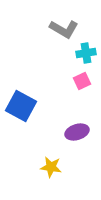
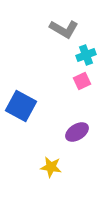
cyan cross: moved 2 px down; rotated 12 degrees counterclockwise
purple ellipse: rotated 15 degrees counterclockwise
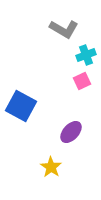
purple ellipse: moved 6 px left; rotated 15 degrees counterclockwise
yellow star: rotated 25 degrees clockwise
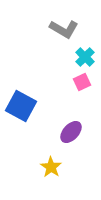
cyan cross: moved 1 px left, 2 px down; rotated 24 degrees counterclockwise
pink square: moved 1 px down
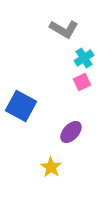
cyan cross: moved 1 px left, 1 px down; rotated 12 degrees clockwise
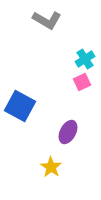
gray L-shape: moved 17 px left, 9 px up
cyan cross: moved 1 px right, 1 px down
blue square: moved 1 px left
purple ellipse: moved 3 px left; rotated 15 degrees counterclockwise
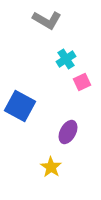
cyan cross: moved 19 px left
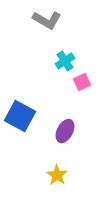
cyan cross: moved 1 px left, 2 px down
blue square: moved 10 px down
purple ellipse: moved 3 px left, 1 px up
yellow star: moved 6 px right, 8 px down
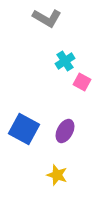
gray L-shape: moved 2 px up
pink square: rotated 36 degrees counterclockwise
blue square: moved 4 px right, 13 px down
yellow star: rotated 15 degrees counterclockwise
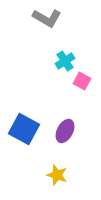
pink square: moved 1 px up
